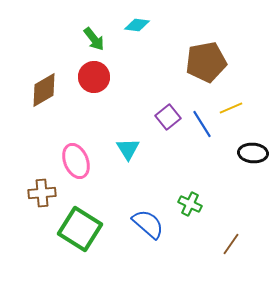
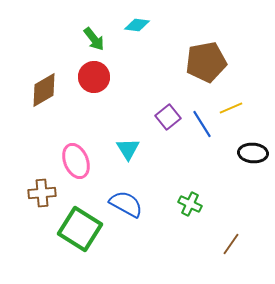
blue semicircle: moved 22 px left, 20 px up; rotated 12 degrees counterclockwise
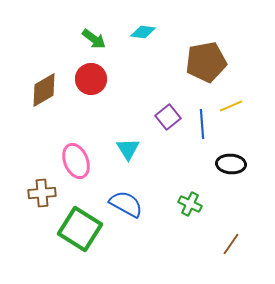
cyan diamond: moved 6 px right, 7 px down
green arrow: rotated 15 degrees counterclockwise
red circle: moved 3 px left, 2 px down
yellow line: moved 2 px up
blue line: rotated 28 degrees clockwise
black ellipse: moved 22 px left, 11 px down
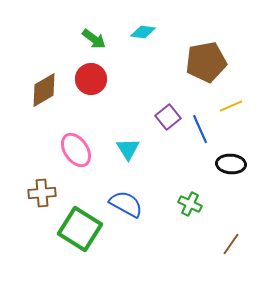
blue line: moved 2 px left, 5 px down; rotated 20 degrees counterclockwise
pink ellipse: moved 11 px up; rotated 12 degrees counterclockwise
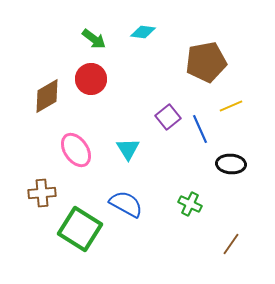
brown diamond: moved 3 px right, 6 px down
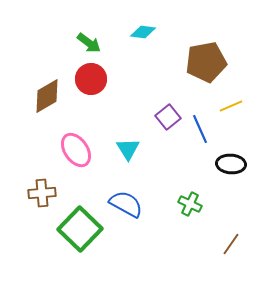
green arrow: moved 5 px left, 4 px down
green square: rotated 12 degrees clockwise
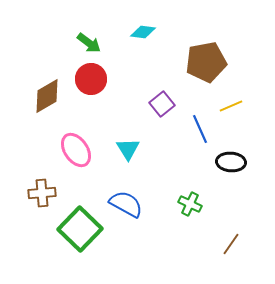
purple square: moved 6 px left, 13 px up
black ellipse: moved 2 px up
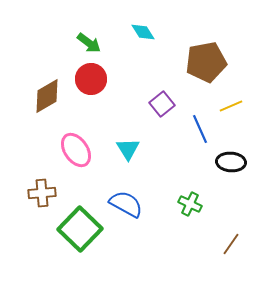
cyan diamond: rotated 50 degrees clockwise
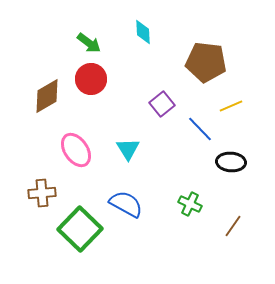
cyan diamond: rotated 30 degrees clockwise
brown pentagon: rotated 18 degrees clockwise
blue line: rotated 20 degrees counterclockwise
brown line: moved 2 px right, 18 px up
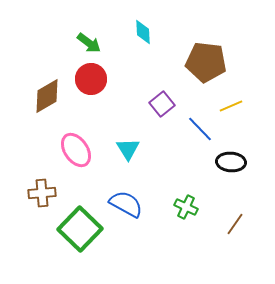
green cross: moved 4 px left, 3 px down
brown line: moved 2 px right, 2 px up
